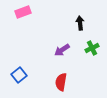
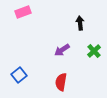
green cross: moved 2 px right, 3 px down; rotated 16 degrees counterclockwise
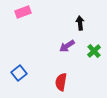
purple arrow: moved 5 px right, 4 px up
blue square: moved 2 px up
